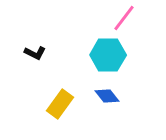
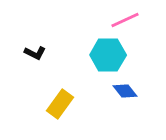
pink line: moved 1 px right, 2 px down; rotated 28 degrees clockwise
blue diamond: moved 18 px right, 5 px up
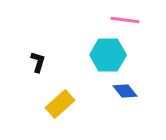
pink line: rotated 32 degrees clockwise
black L-shape: moved 3 px right, 9 px down; rotated 100 degrees counterclockwise
yellow rectangle: rotated 12 degrees clockwise
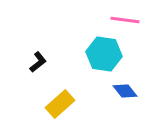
cyan hexagon: moved 4 px left, 1 px up; rotated 8 degrees clockwise
black L-shape: rotated 35 degrees clockwise
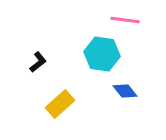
cyan hexagon: moved 2 px left
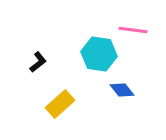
pink line: moved 8 px right, 10 px down
cyan hexagon: moved 3 px left
blue diamond: moved 3 px left, 1 px up
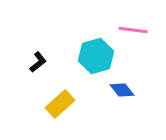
cyan hexagon: moved 3 px left, 2 px down; rotated 24 degrees counterclockwise
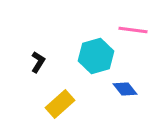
black L-shape: rotated 20 degrees counterclockwise
blue diamond: moved 3 px right, 1 px up
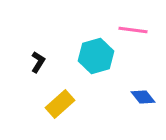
blue diamond: moved 18 px right, 8 px down
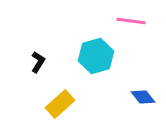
pink line: moved 2 px left, 9 px up
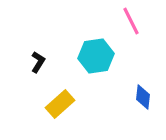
pink line: rotated 56 degrees clockwise
cyan hexagon: rotated 8 degrees clockwise
blue diamond: rotated 45 degrees clockwise
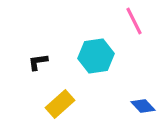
pink line: moved 3 px right
black L-shape: rotated 130 degrees counterclockwise
blue diamond: moved 9 px down; rotated 50 degrees counterclockwise
